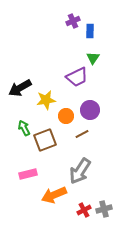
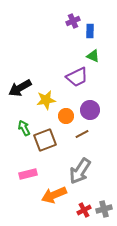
green triangle: moved 2 px up; rotated 40 degrees counterclockwise
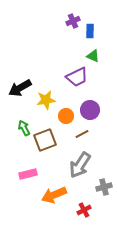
gray arrow: moved 6 px up
gray cross: moved 22 px up
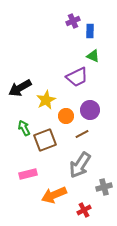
yellow star: rotated 18 degrees counterclockwise
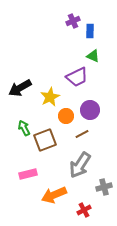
yellow star: moved 4 px right, 3 px up
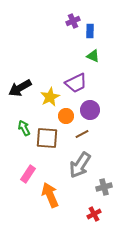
purple trapezoid: moved 1 px left, 6 px down
brown square: moved 2 px right, 2 px up; rotated 25 degrees clockwise
pink rectangle: rotated 42 degrees counterclockwise
orange arrow: moved 4 px left; rotated 90 degrees clockwise
red cross: moved 10 px right, 4 px down
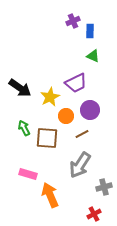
black arrow: rotated 115 degrees counterclockwise
pink rectangle: rotated 72 degrees clockwise
